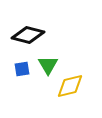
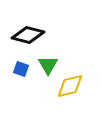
blue square: moved 1 px left; rotated 28 degrees clockwise
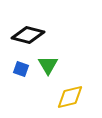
yellow diamond: moved 11 px down
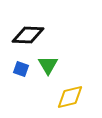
black diamond: rotated 12 degrees counterclockwise
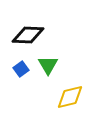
blue square: rotated 35 degrees clockwise
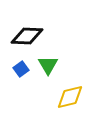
black diamond: moved 1 px left, 1 px down
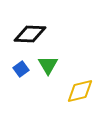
black diamond: moved 3 px right, 2 px up
yellow diamond: moved 10 px right, 6 px up
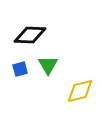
black diamond: moved 1 px down
blue square: moved 1 px left; rotated 21 degrees clockwise
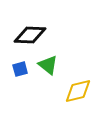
green triangle: rotated 20 degrees counterclockwise
yellow diamond: moved 2 px left
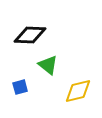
blue square: moved 18 px down
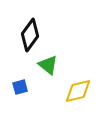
black diamond: rotated 56 degrees counterclockwise
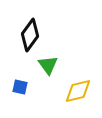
green triangle: rotated 15 degrees clockwise
blue square: rotated 28 degrees clockwise
